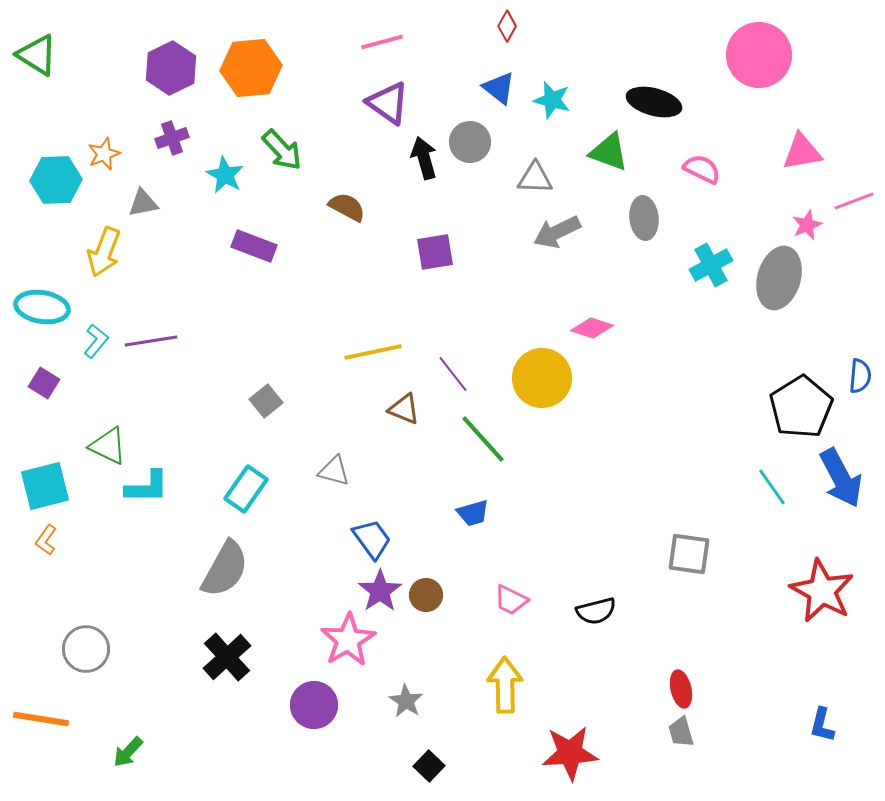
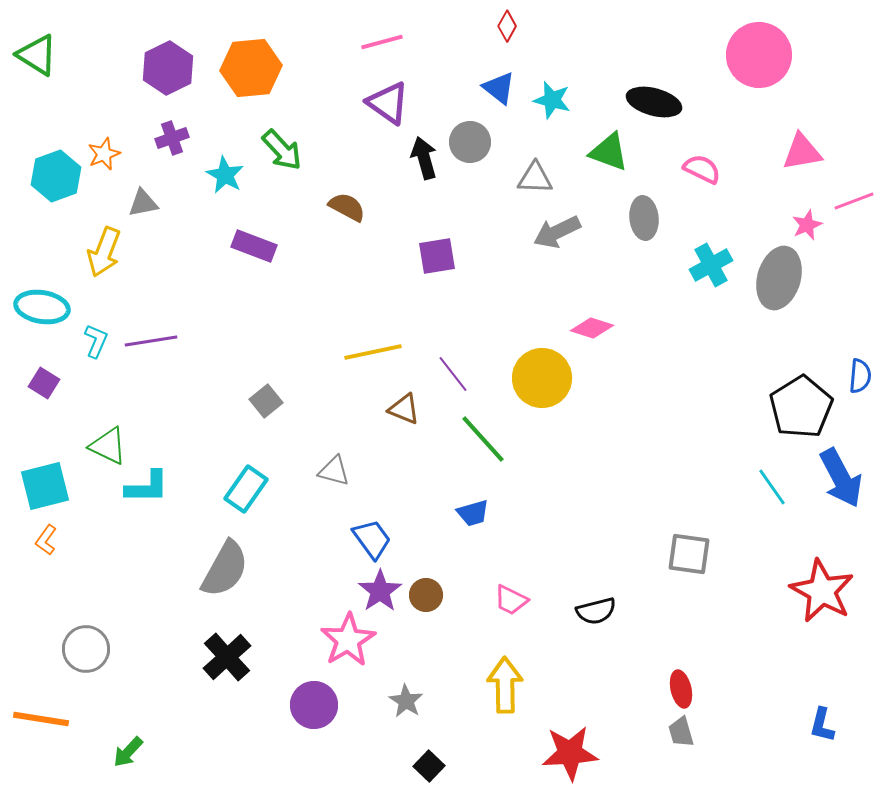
purple hexagon at (171, 68): moved 3 px left
cyan hexagon at (56, 180): moved 4 px up; rotated 18 degrees counterclockwise
purple square at (435, 252): moved 2 px right, 4 px down
cyan L-shape at (96, 341): rotated 16 degrees counterclockwise
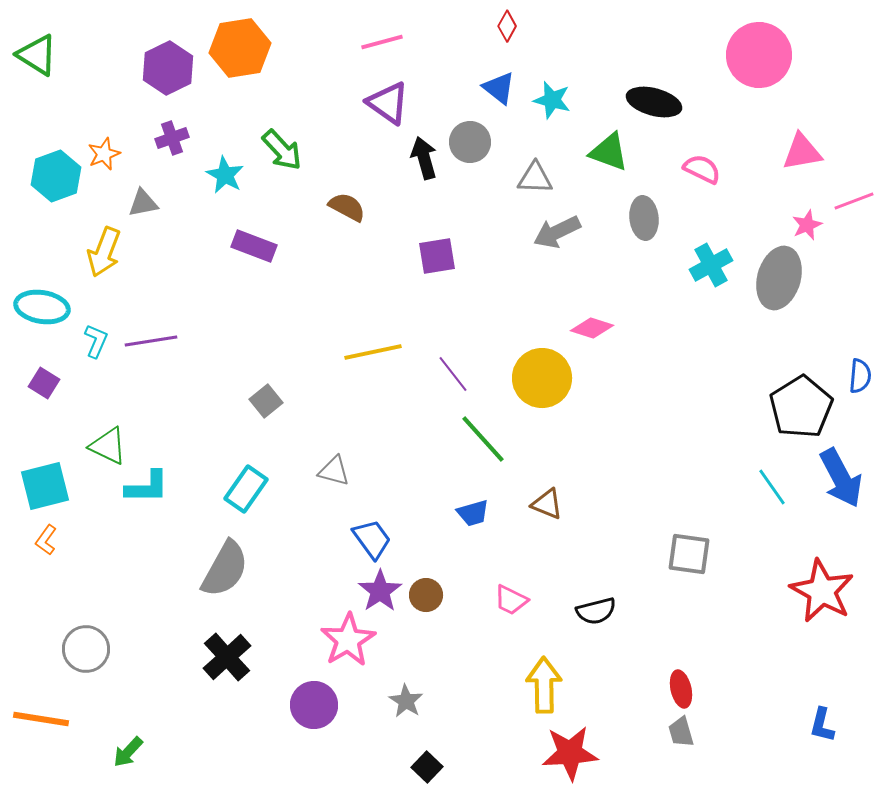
orange hexagon at (251, 68): moved 11 px left, 20 px up; rotated 4 degrees counterclockwise
brown triangle at (404, 409): moved 143 px right, 95 px down
yellow arrow at (505, 685): moved 39 px right
black square at (429, 766): moved 2 px left, 1 px down
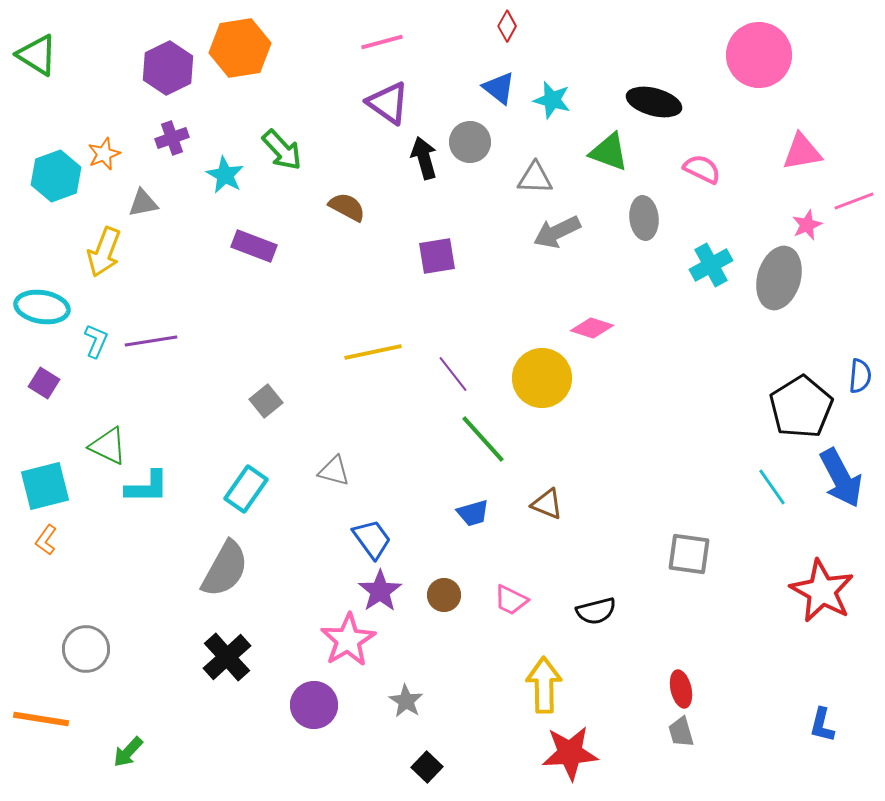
brown circle at (426, 595): moved 18 px right
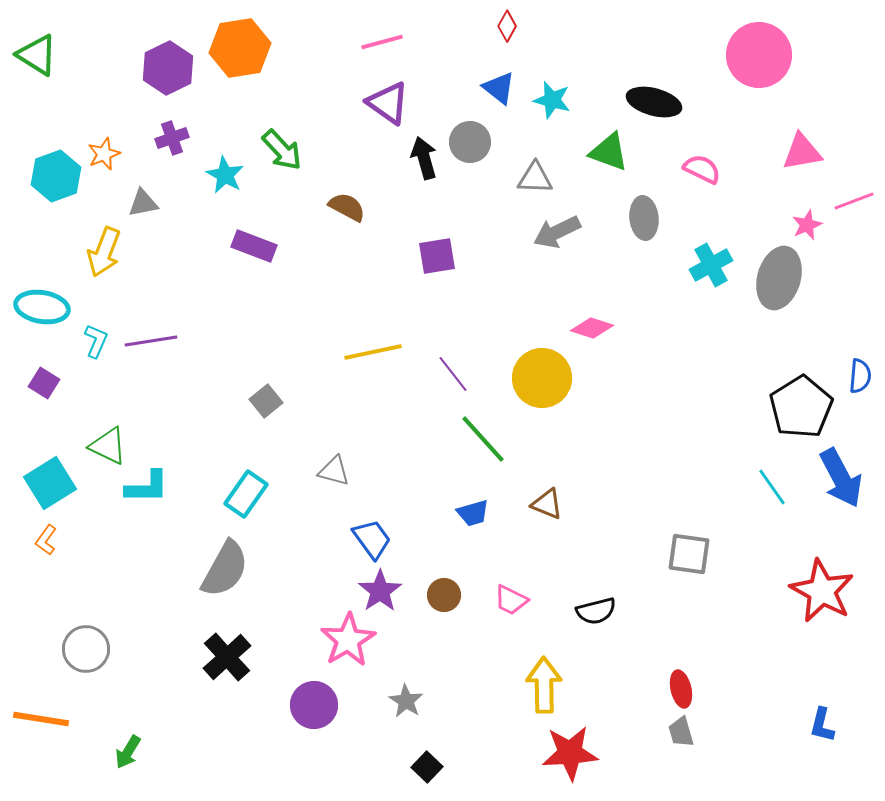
cyan square at (45, 486): moved 5 px right, 3 px up; rotated 18 degrees counterclockwise
cyan rectangle at (246, 489): moved 5 px down
green arrow at (128, 752): rotated 12 degrees counterclockwise
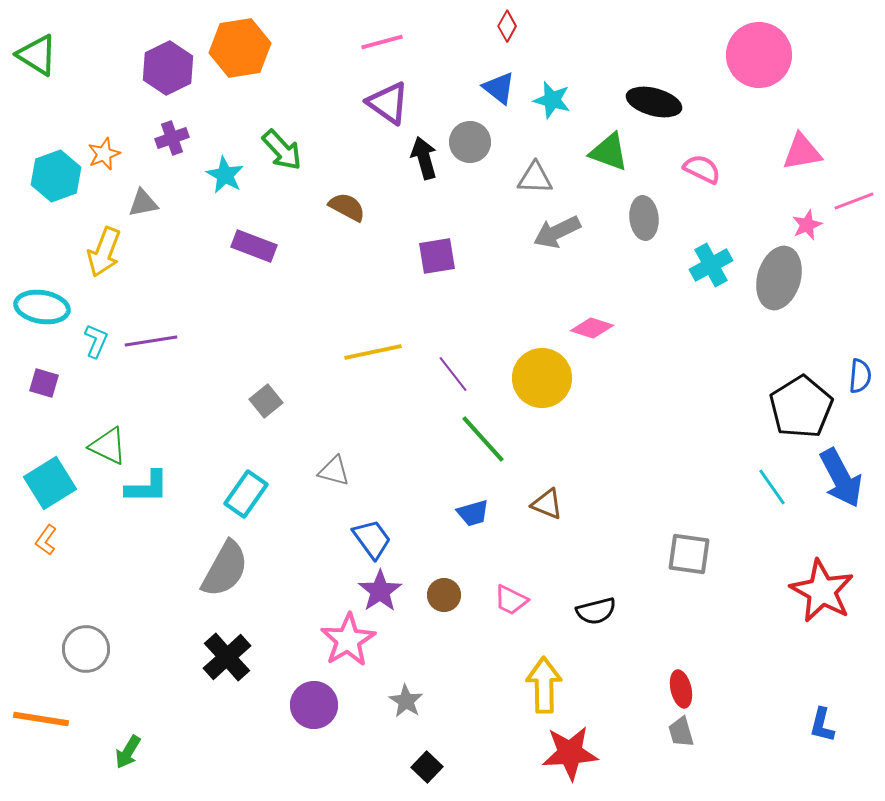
purple square at (44, 383): rotated 16 degrees counterclockwise
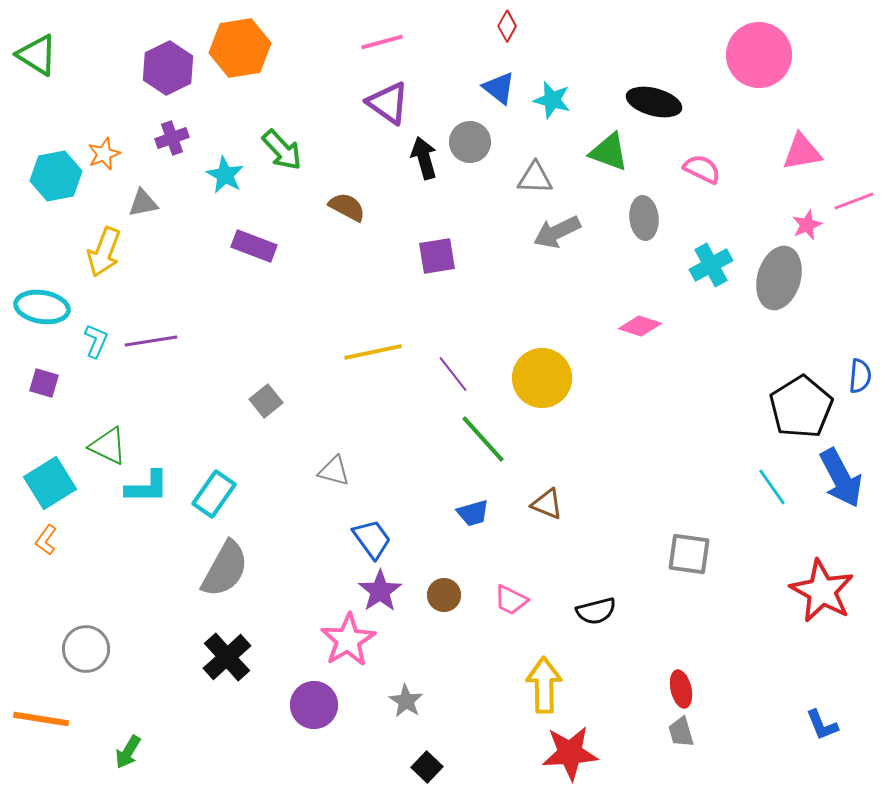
cyan hexagon at (56, 176): rotated 9 degrees clockwise
pink diamond at (592, 328): moved 48 px right, 2 px up
cyan rectangle at (246, 494): moved 32 px left
blue L-shape at (822, 725): rotated 36 degrees counterclockwise
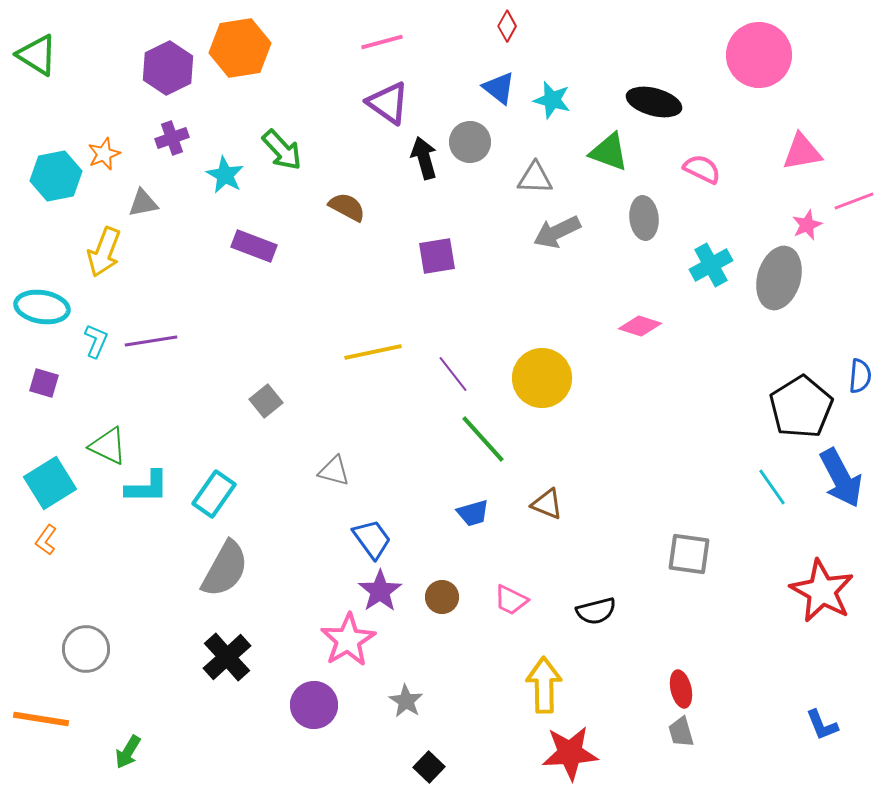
brown circle at (444, 595): moved 2 px left, 2 px down
black square at (427, 767): moved 2 px right
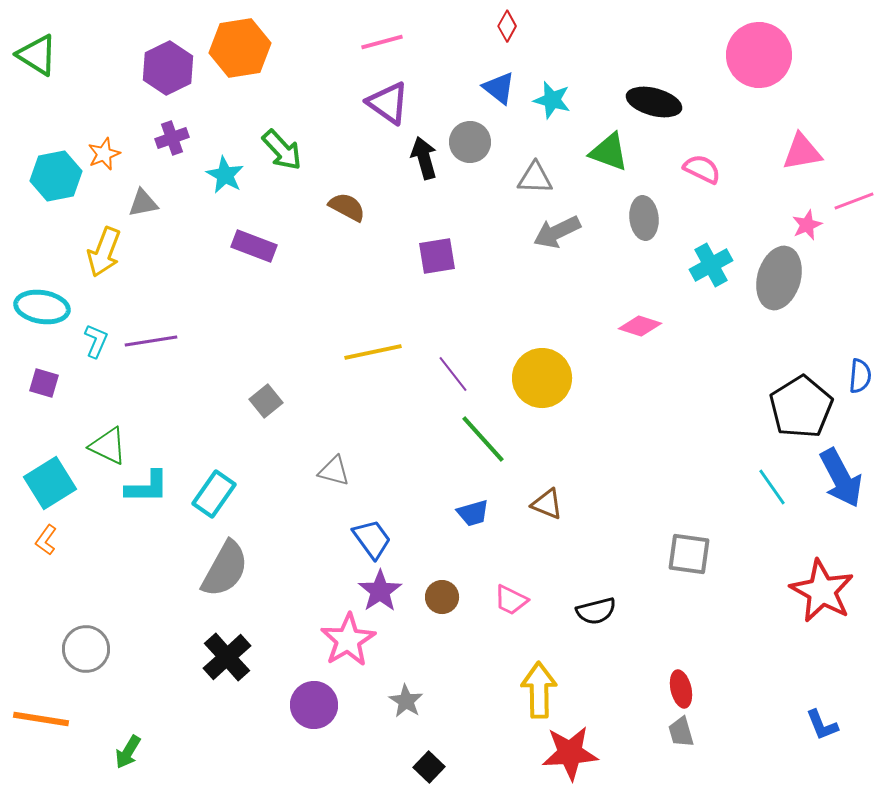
yellow arrow at (544, 685): moved 5 px left, 5 px down
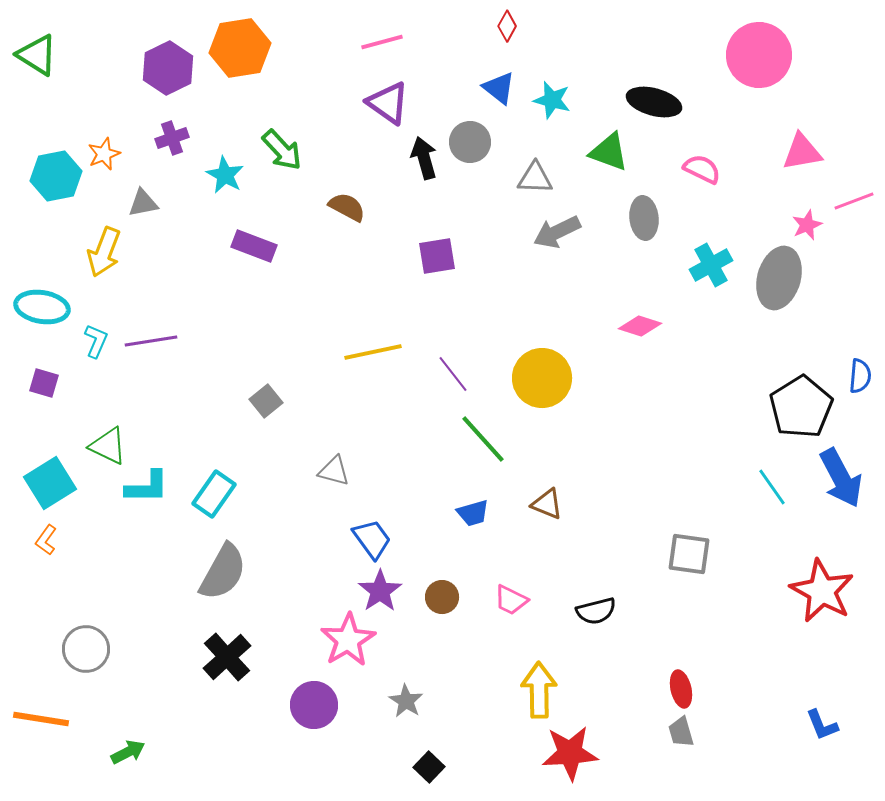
gray semicircle at (225, 569): moved 2 px left, 3 px down
green arrow at (128, 752): rotated 148 degrees counterclockwise
